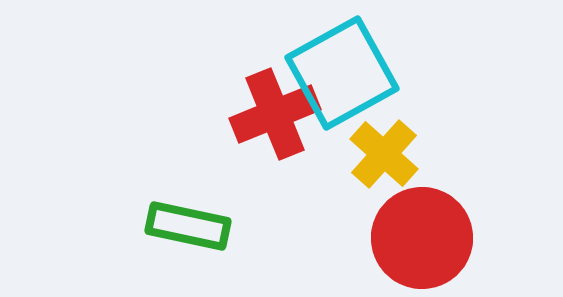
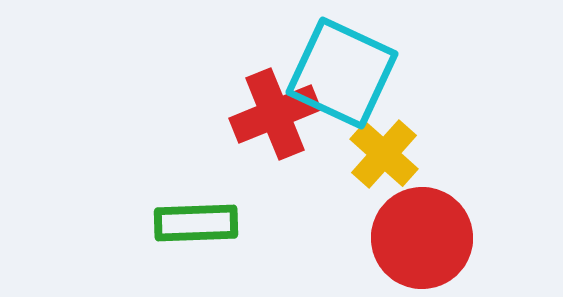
cyan square: rotated 36 degrees counterclockwise
green rectangle: moved 8 px right, 3 px up; rotated 14 degrees counterclockwise
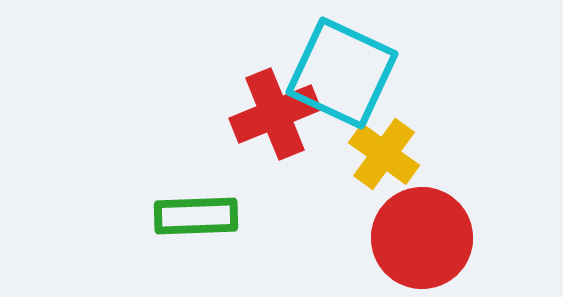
yellow cross: rotated 6 degrees counterclockwise
green rectangle: moved 7 px up
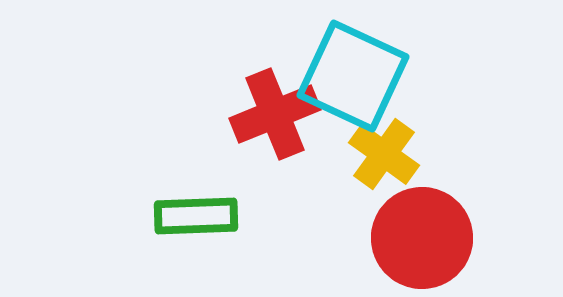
cyan square: moved 11 px right, 3 px down
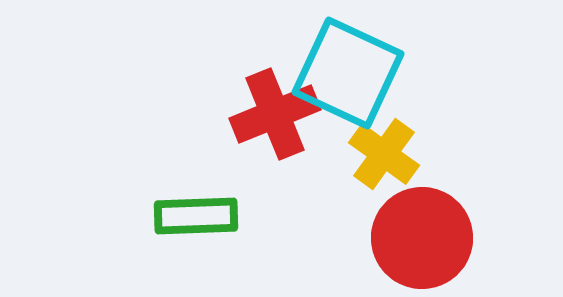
cyan square: moved 5 px left, 3 px up
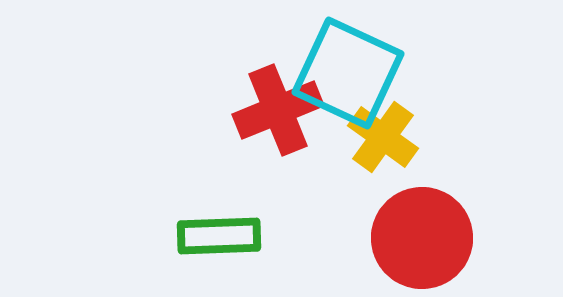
red cross: moved 3 px right, 4 px up
yellow cross: moved 1 px left, 17 px up
green rectangle: moved 23 px right, 20 px down
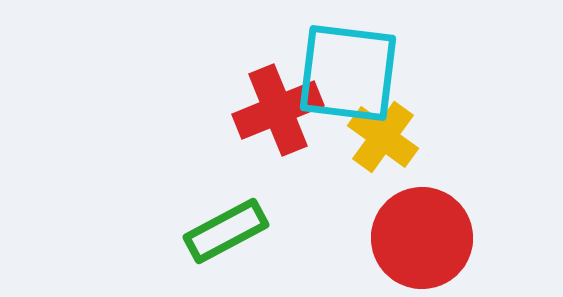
cyan square: rotated 18 degrees counterclockwise
green rectangle: moved 7 px right, 5 px up; rotated 26 degrees counterclockwise
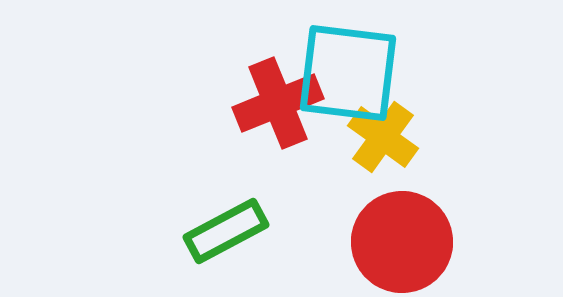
red cross: moved 7 px up
red circle: moved 20 px left, 4 px down
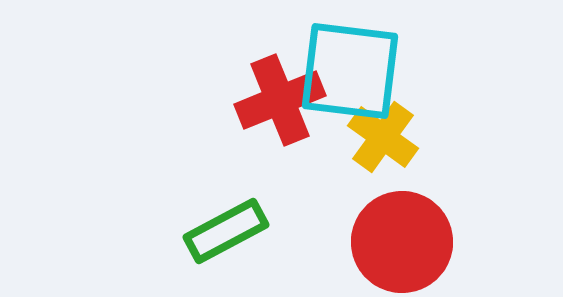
cyan square: moved 2 px right, 2 px up
red cross: moved 2 px right, 3 px up
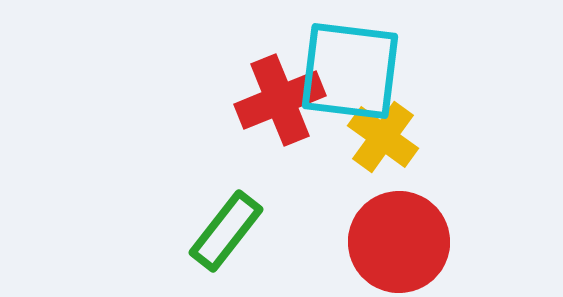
green rectangle: rotated 24 degrees counterclockwise
red circle: moved 3 px left
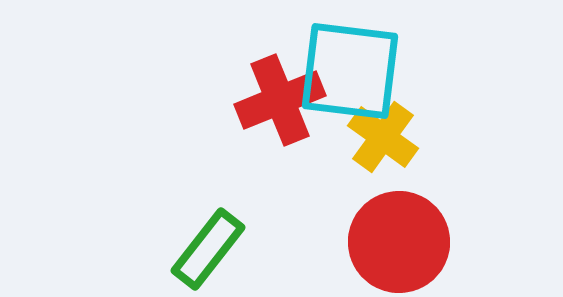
green rectangle: moved 18 px left, 18 px down
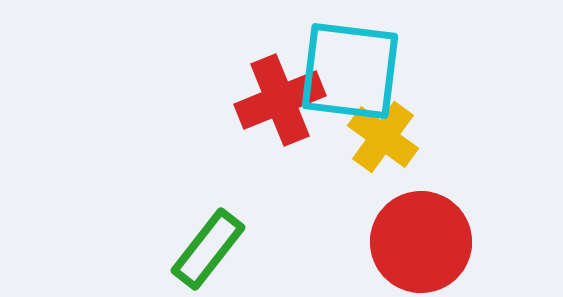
red circle: moved 22 px right
